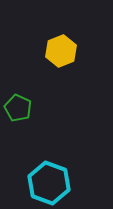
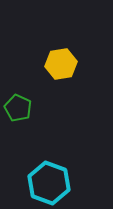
yellow hexagon: moved 13 px down; rotated 12 degrees clockwise
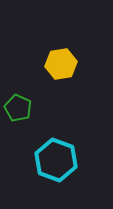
cyan hexagon: moved 7 px right, 23 px up
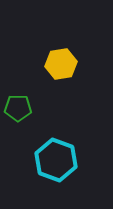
green pentagon: rotated 24 degrees counterclockwise
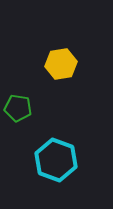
green pentagon: rotated 8 degrees clockwise
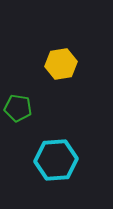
cyan hexagon: rotated 24 degrees counterclockwise
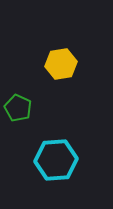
green pentagon: rotated 16 degrees clockwise
